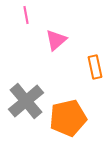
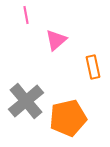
orange rectangle: moved 2 px left
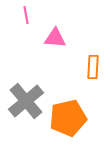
pink triangle: moved 1 px left, 2 px up; rotated 45 degrees clockwise
orange rectangle: rotated 15 degrees clockwise
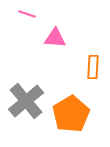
pink line: moved 1 px right, 1 px up; rotated 60 degrees counterclockwise
orange pentagon: moved 3 px right, 4 px up; rotated 18 degrees counterclockwise
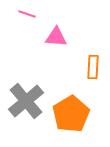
pink triangle: moved 1 px right, 1 px up
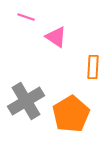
pink line: moved 1 px left, 3 px down
pink triangle: rotated 30 degrees clockwise
gray cross: rotated 9 degrees clockwise
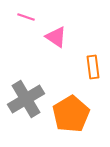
orange rectangle: rotated 10 degrees counterclockwise
gray cross: moved 2 px up
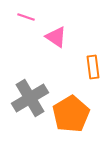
gray cross: moved 4 px right, 1 px up
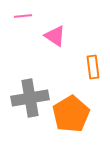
pink line: moved 3 px left, 1 px up; rotated 24 degrees counterclockwise
pink triangle: moved 1 px left, 1 px up
gray cross: rotated 21 degrees clockwise
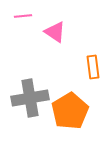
pink triangle: moved 4 px up
orange pentagon: moved 1 px left, 3 px up
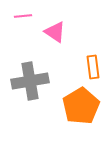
gray cross: moved 17 px up
orange pentagon: moved 11 px right, 5 px up
